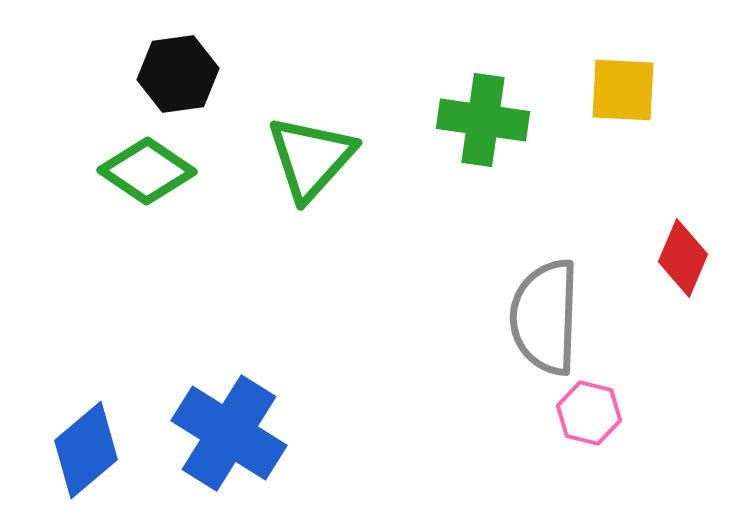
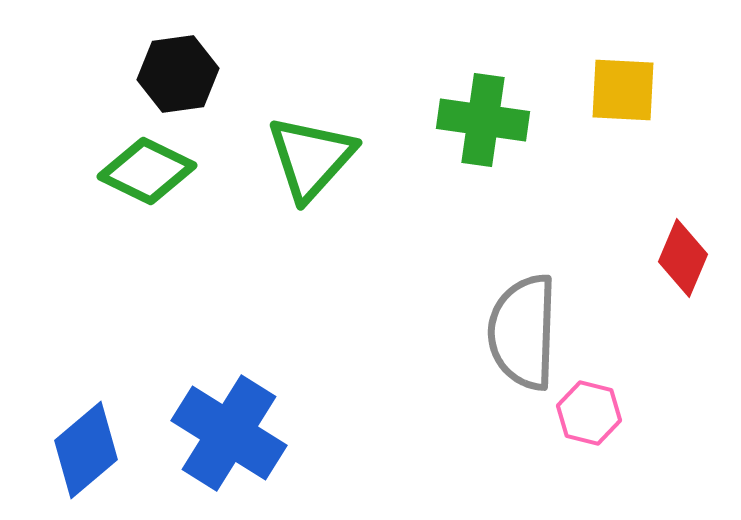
green diamond: rotated 8 degrees counterclockwise
gray semicircle: moved 22 px left, 15 px down
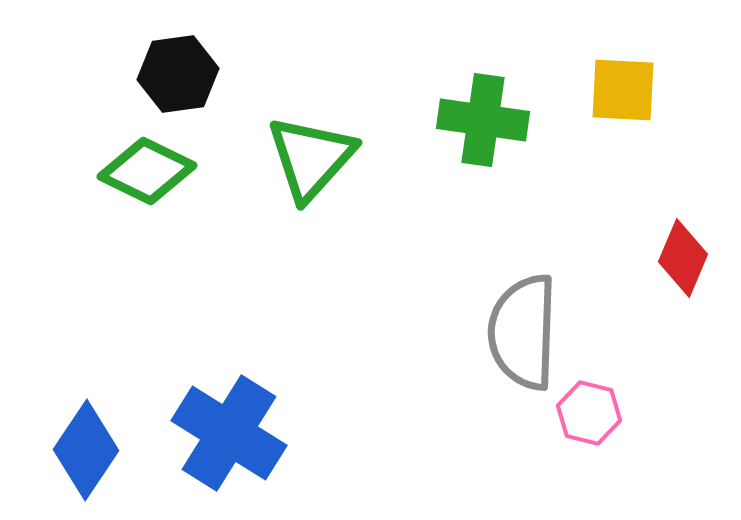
blue diamond: rotated 16 degrees counterclockwise
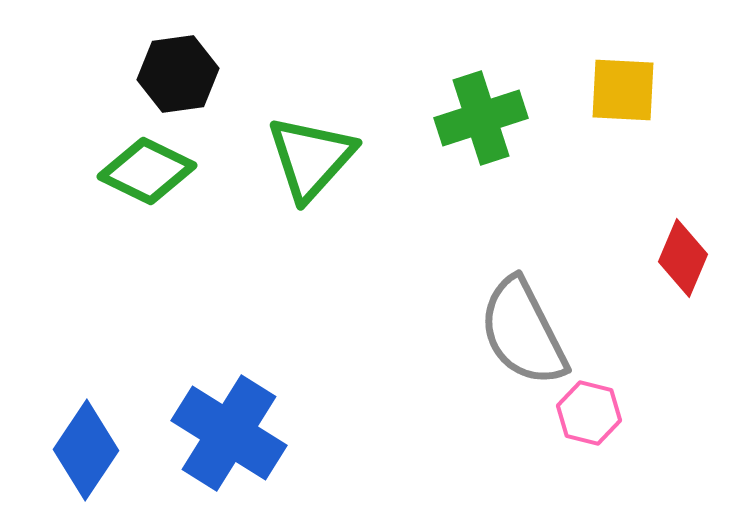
green cross: moved 2 px left, 2 px up; rotated 26 degrees counterclockwise
gray semicircle: rotated 29 degrees counterclockwise
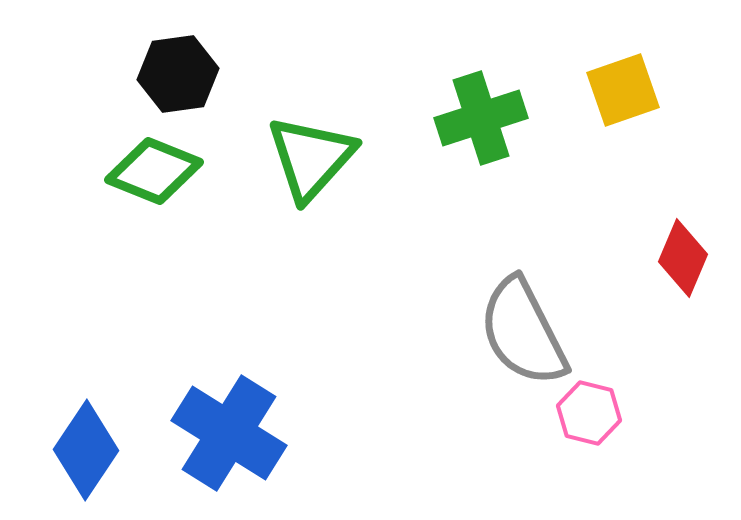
yellow square: rotated 22 degrees counterclockwise
green diamond: moved 7 px right; rotated 4 degrees counterclockwise
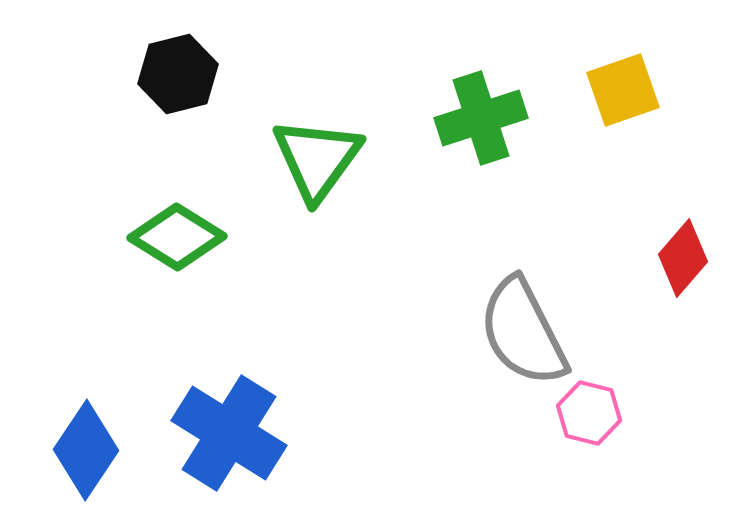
black hexagon: rotated 6 degrees counterclockwise
green triangle: moved 6 px right, 1 px down; rotated 6 degrees counterclockwise
green diamond: moved 23 px right, 66 px down; rotated 10 degrees clockwise
red diamond: rotated 18 degrees clockwise
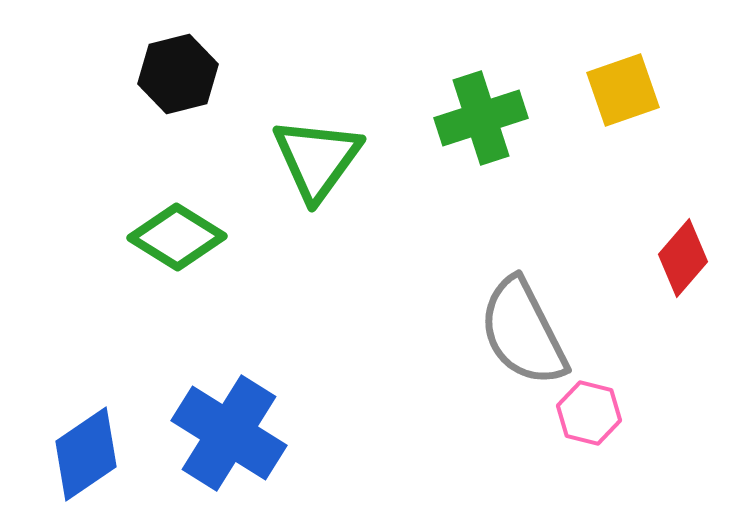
blue diamond: moved 4 px down; rotated 22 degrees clockwise
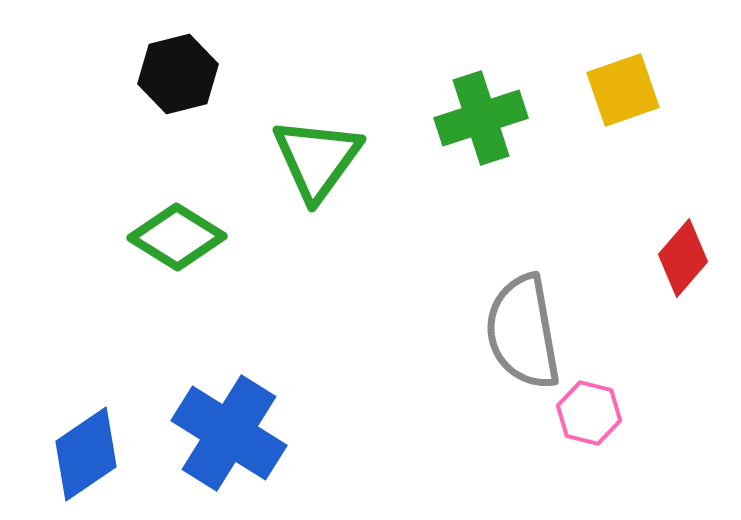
gray semicircle: rotated 17 degrees clockwise
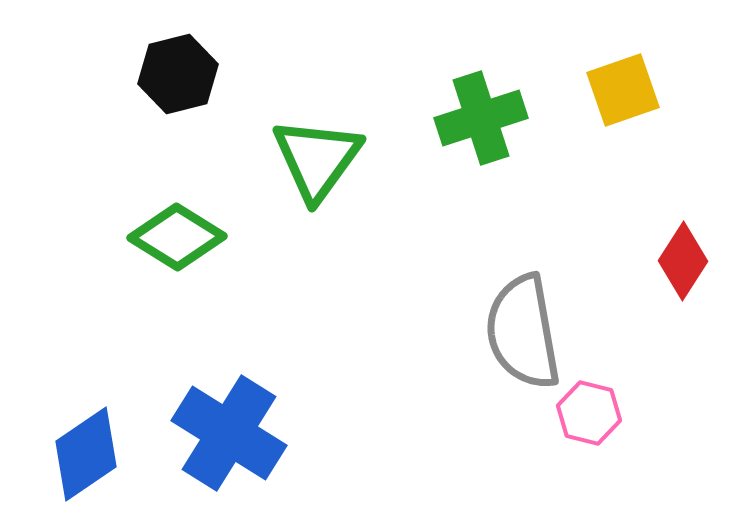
red diamond: moved 3 px down; rotated 8 degrees counterclockwise
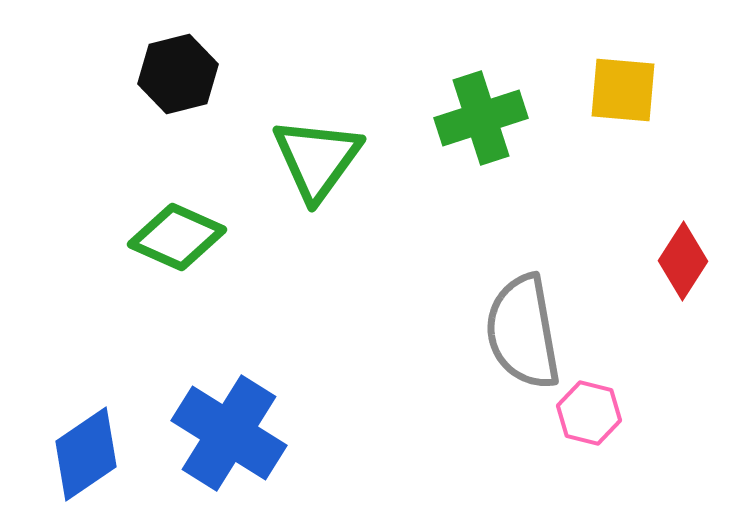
yellow square: rotated 24 degrees clockwise
green diamond: rotated 8 degrees counterclockwise
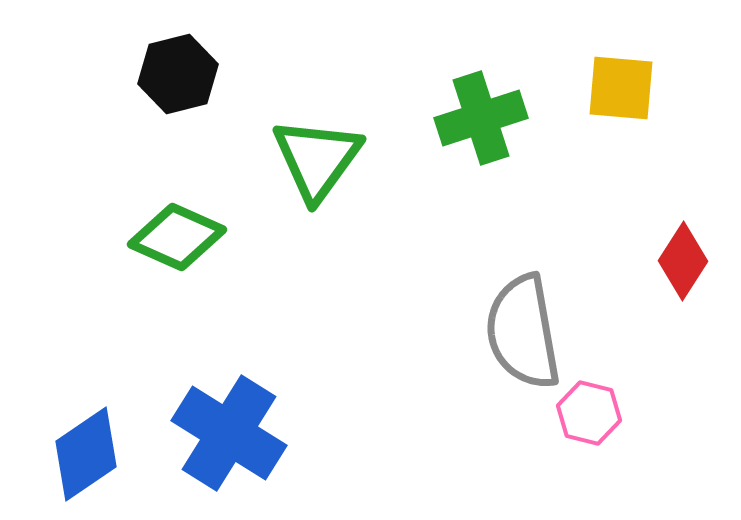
yellow square: moved 2 px left, 2 px up
